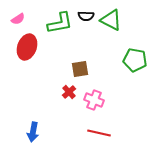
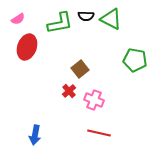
green triangle: moved 1 px up
brown square: rotated 30 degrees counterclockwise
red cross: moved 1 px up
blue arrow: moved 2 px right, 3 px down
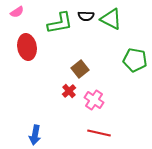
pink semicircle: moved 1 px left, 7 px up
red ellipse: rotated 30 degrees counterclockwise
pink cross: rotated 12 degrees clockwise
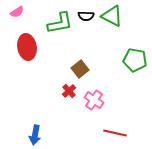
green triangle: moved 1 px right, 3 px up
red line: moved 16 px right
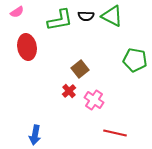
green L-shape: moved 3 px up
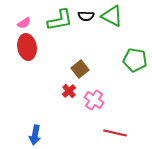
pink semicircle: moved 7 px right, 11 px down
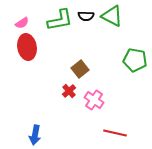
pink semicircle: moved 2 px left
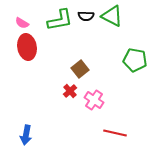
pink semicircle: rotated 64 degrees clockwise
red cross: moved 1 px right
blue arrow: moved 9 px left
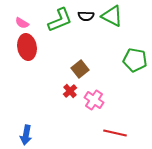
green L-shape: rotated 12 degrees counterclockwise
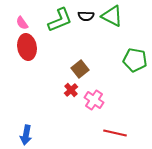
pink semicircle: rotated 24 degrees clockwise
red cross: moved 1 px right, 1 px up
